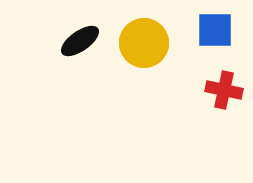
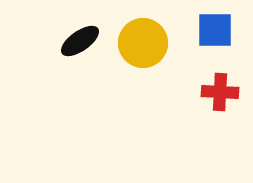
yellow circle: moved 1 px left
red cross: moved 4 px left, 2 px down; rotated 9 degrees counterclockwise
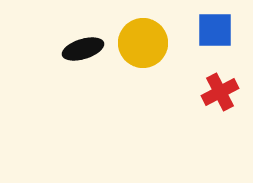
black ellipse: moved 3 px right, 8 px down; rotated 18 degrees clockwise
red cross: rotated 30 degrees counterclockwise
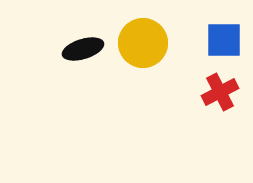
blue square: moved 9 px right, 10 px down
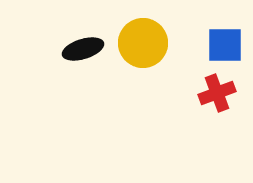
blue square: moved 1 px right, 5 px down
red cross: moved 3 px left, 1 px down; rotated 6 degrees clockwise
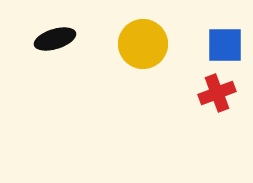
yellow circle: moved 1 px down
black ellipse: moved 28 px left, 10 px up
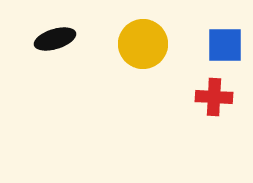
red cross: moved 3 px left, 4 px down; rotated 24 degrees clockwise
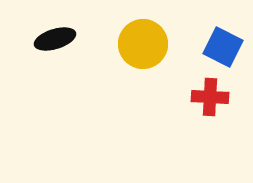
blue square: moved 2 px left, 2 px down; rotated 27 degrees clockwise
red cross: moved 4 px left
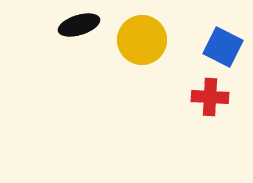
black ellipse: moved 24 px right, 14 px up
yellow circle: moved 1 px left, 4 px up
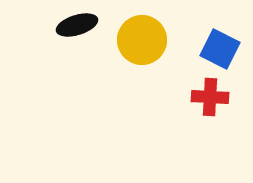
black ellipse: moved 2 px left
blue square: moved 3 px left, 2 px down
